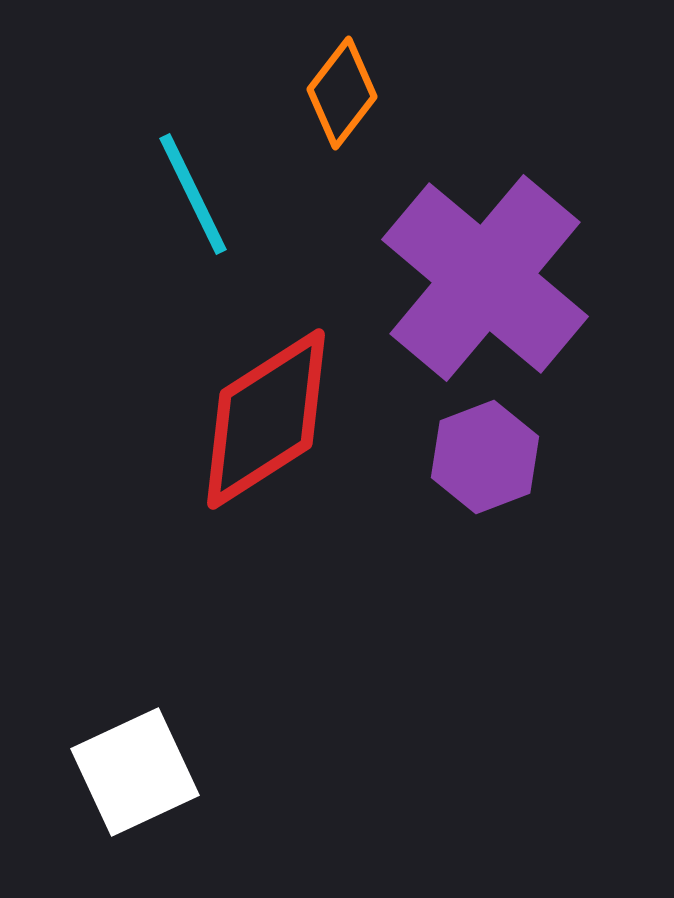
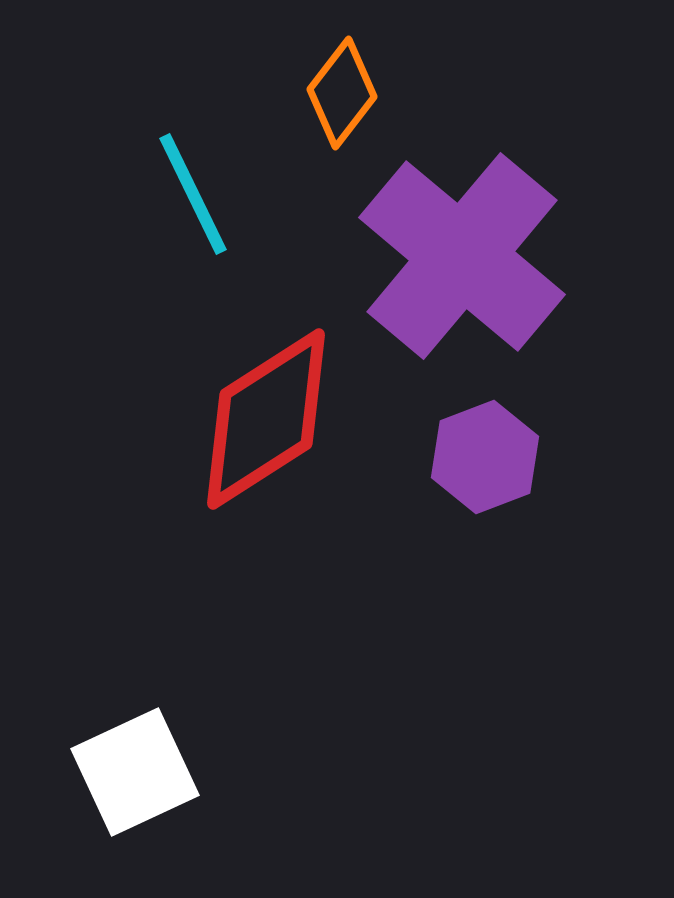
purple cross: moved 23 px left, 22 px up
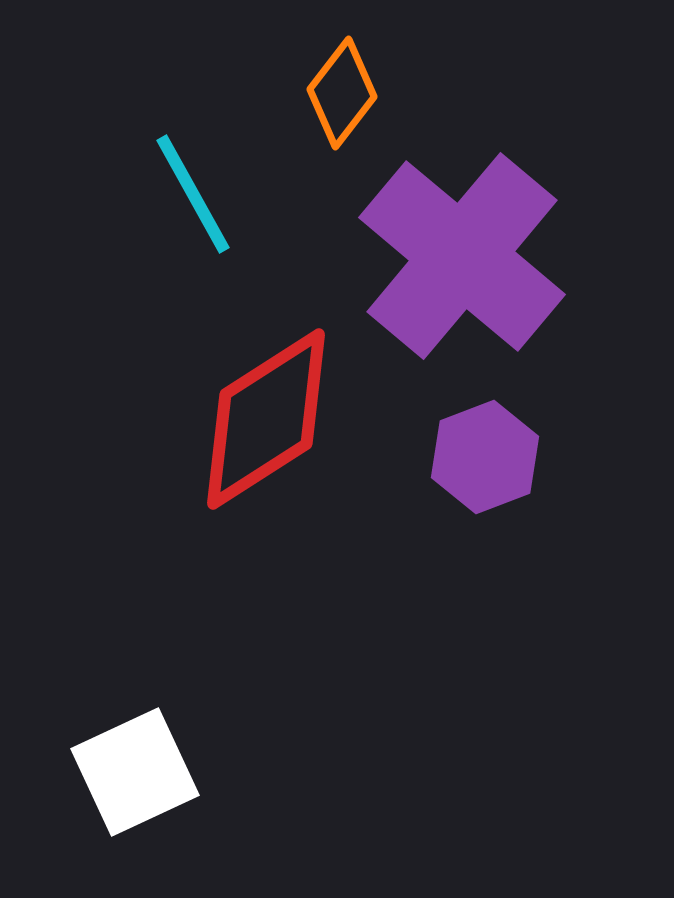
cyan line: rotated 3 degrees counterclockwise
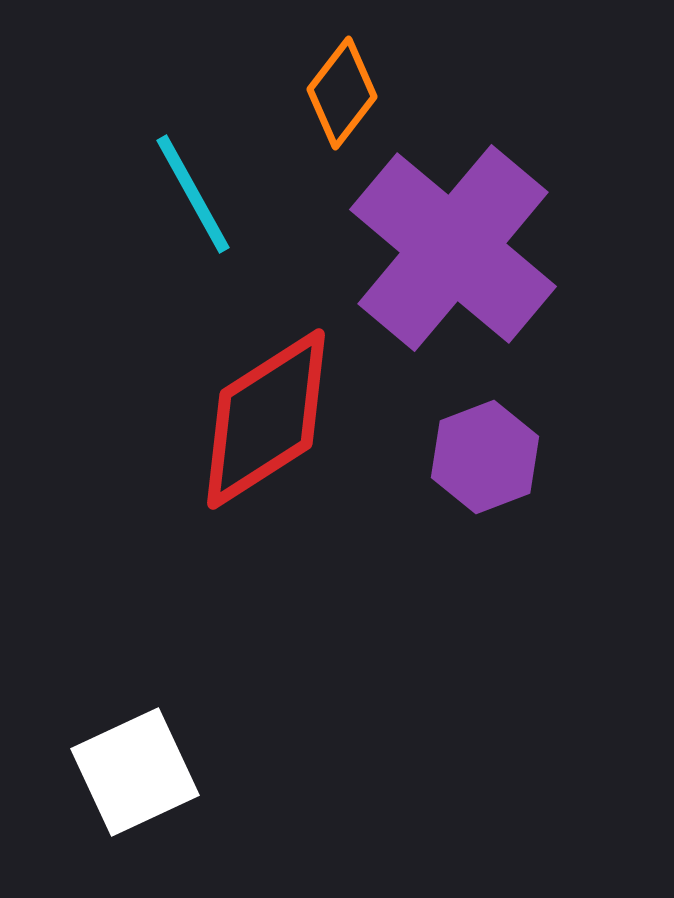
purple cross: moved 9 px left, 8 px up
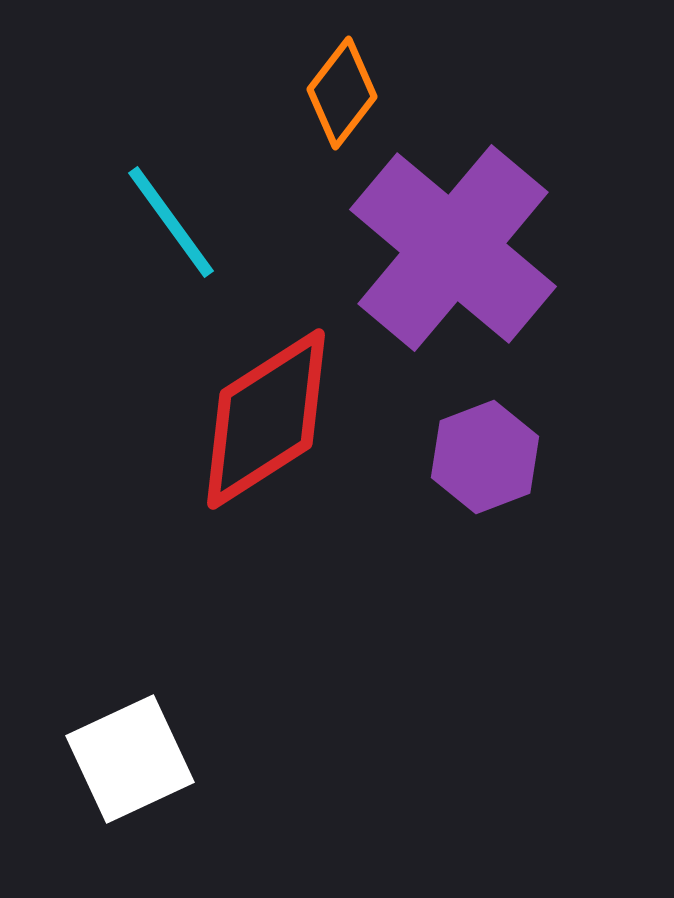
cyan line: moved 22 px left, 28 px down; rotated 7 degrees counterclockwise
white square: moved 5 px left, 13 px up
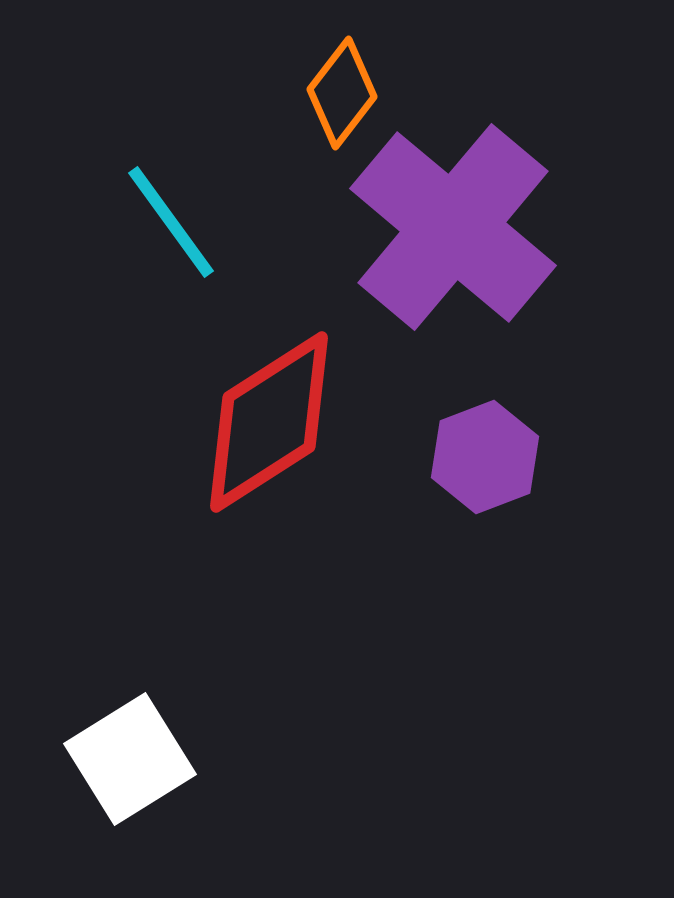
purple cross: moved 21 px up
red diamond: moved 3 px right, 3 px down
white square: rotated 7 degrees counterclockwise
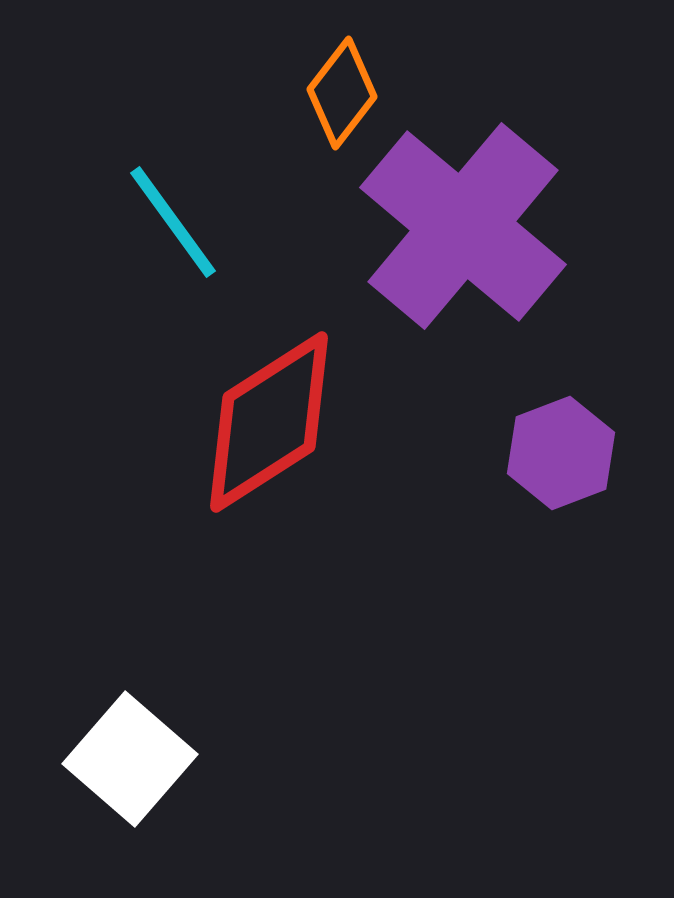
cyan line: moved 2 px right
purple cross: moved 10 px right, 1 px up
purple hexagon: moved 76 px right, 4 px up
white square: rotated 17 degrees counterclockwise
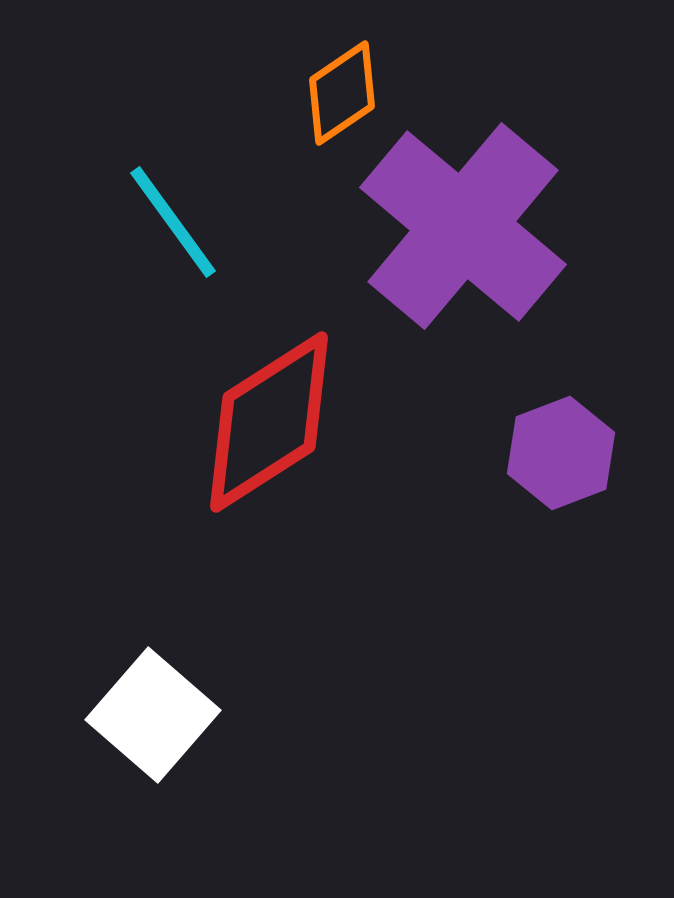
orange diamond: rotated 18 degrees clockwise
white square: moved 23 px right, 44 px up
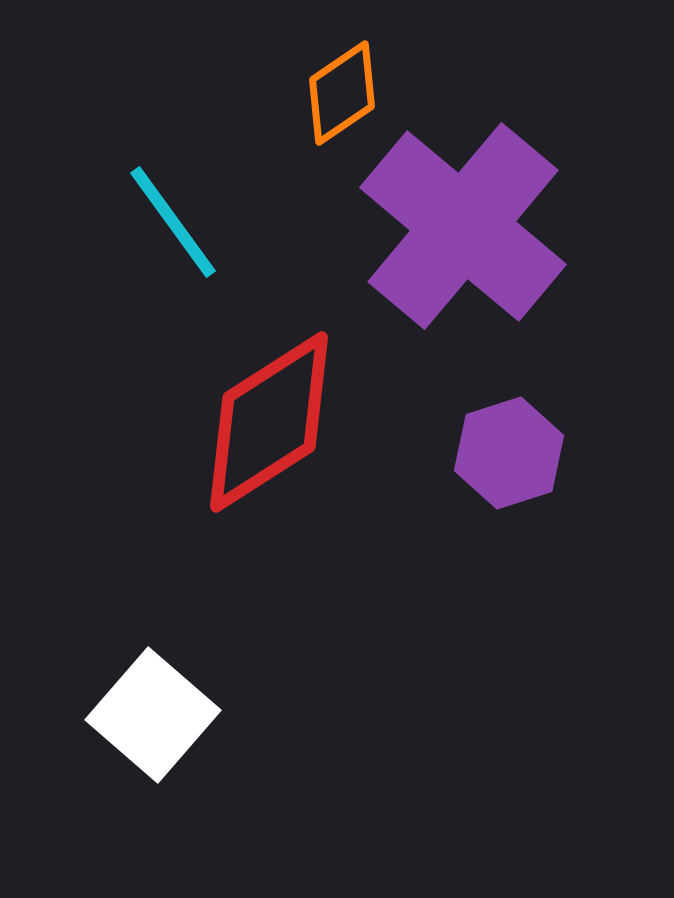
purple hexagon: moved 52 px left; rotated 3 degrees clockwise
